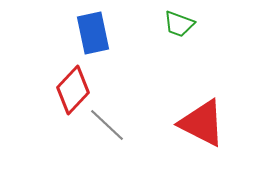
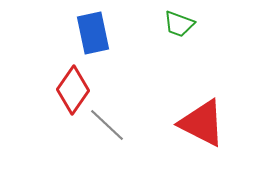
red diamond: rotated 9 degrees counterclockwise
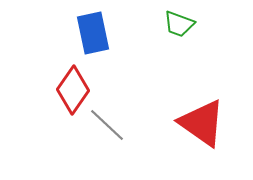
red triangle: rotated 8 degrees clockwise
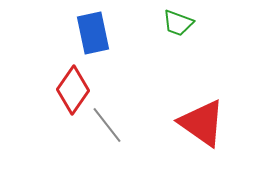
green trapezoid: moved 1 px left, 1 px up
gray line: rotated 9 degrees clockwise
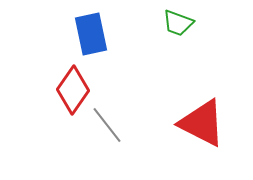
blue rectangle: moved 2 px left, 1 px down
red triangle: rotated 8 degrees counterclockwise
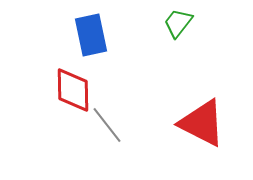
green trapezoid: rotated 108 degrees clockwise
blue rectangle: moved 1 px down
red diamond: rotated 36 degrees counterclockwise
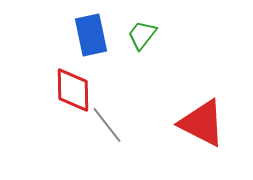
green trapezoid: moved 36 px left, 12 px down
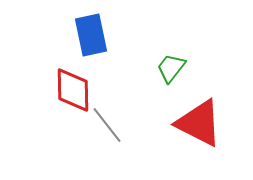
green trapezoid: moved 29 px right, 33 px down
red triangle: moved 3 px left
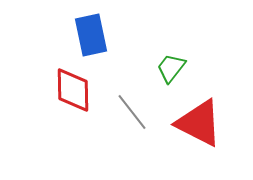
gray line: moved 25 px right, 13 px up
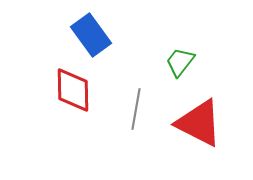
blue rectangle: rotated 24 degrees counterclockwise
green trapezoid: moved 9 px right, 6 px up
gray line: moved 4 px right, 3 px up; rotated 48 degrees clockwise
